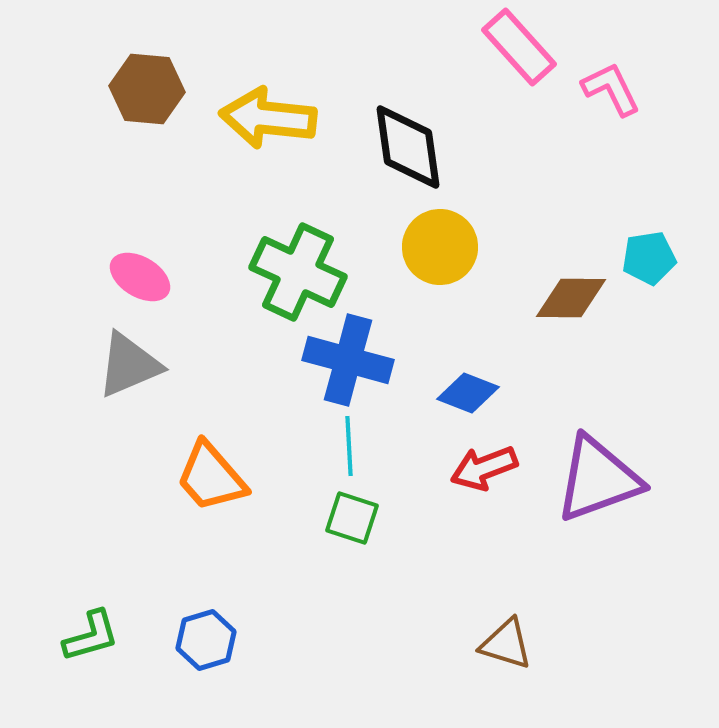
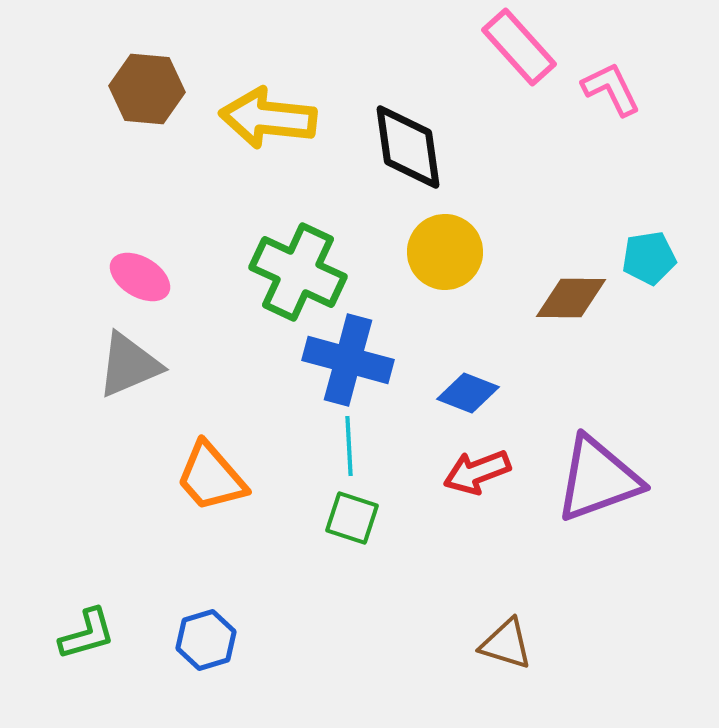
yellow circle: moved 5 px right, 5 px down
red arrow: moved 7 px left, 4 px down
green L-shape: moved 4 px left, 2 px up
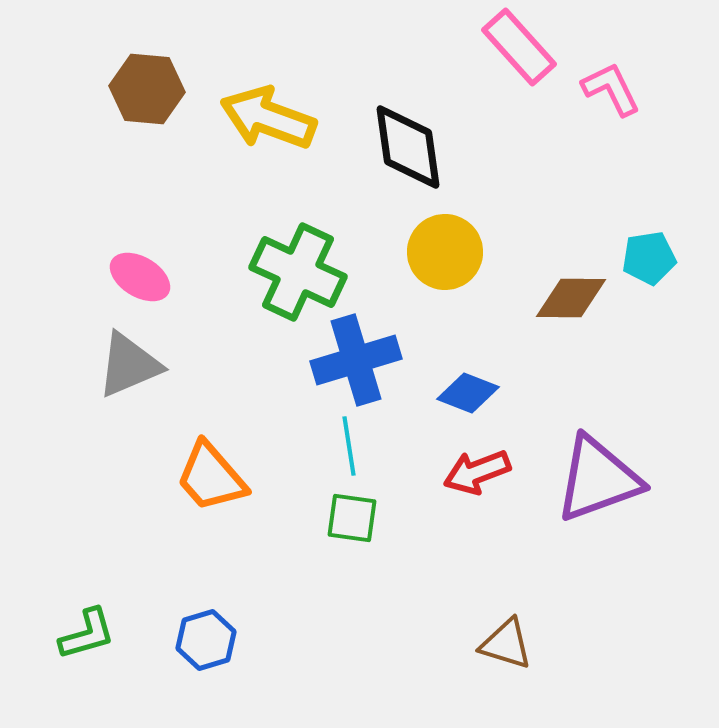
yellow arrow: rotated 14 degrees clockwise
blue cross: moved 8 px right; rotated 32 degrees counterclockwise
cyan line: rotated 6 degrees counterclockwise
green square: rotated 10 degrees counterclockwise
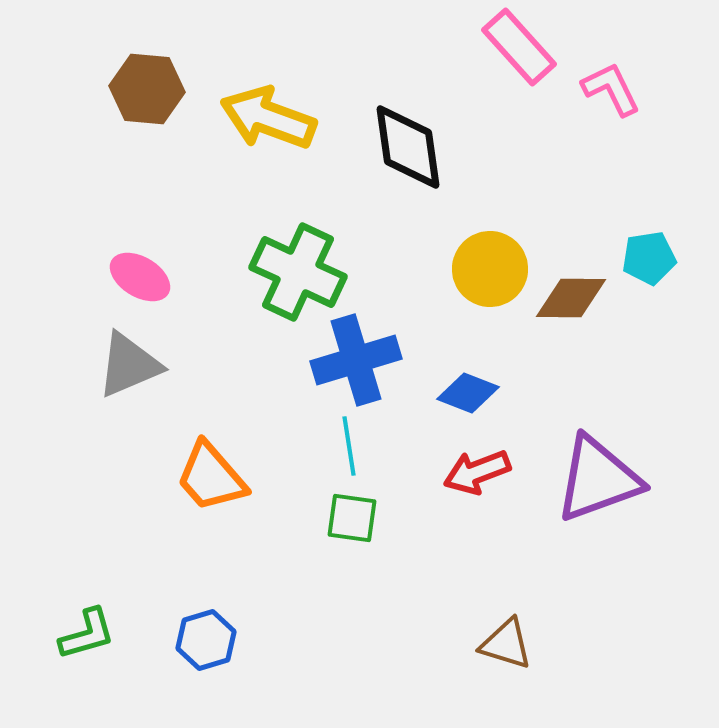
yellow circle: moved 45 px right, 17 px down
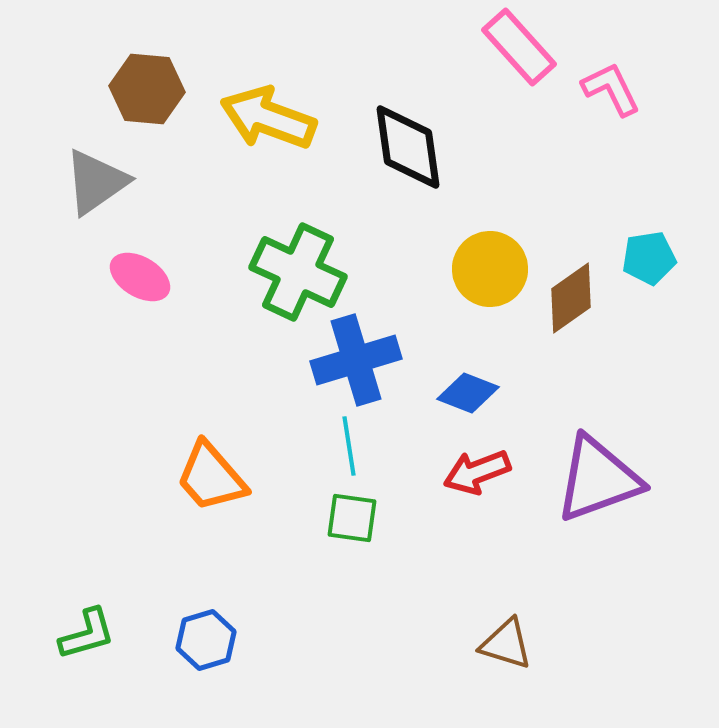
brown diamond: rotated 36 degrees counterclockwise
gray triangle: moved 33 px left, 183 px up; rotated 12 degrees counterclockwise
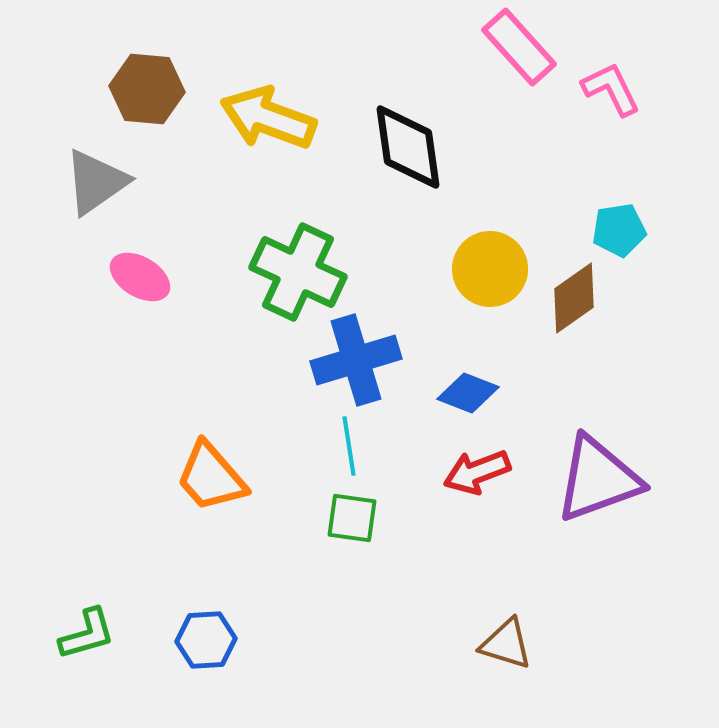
cyan pentagon: moved 30 px left, 28 px up
brown diamond: moved 3 px right
blue hexagon: rotated 14 degrees clockwise
